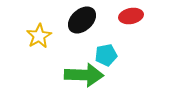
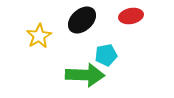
green arrow: moved 1 px right
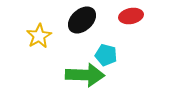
cyan pentagon: rotated 25 degrees clockwise
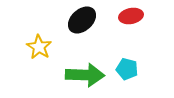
yellow star: moved 11 px down; rotated 10 degrees counterclockwise
cyan pentagon: moved 21 px right, 14 px down
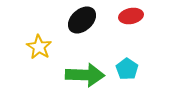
cyan pentagon: rotated 20 degrees clockwise
